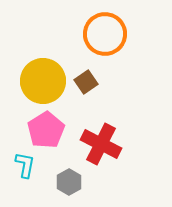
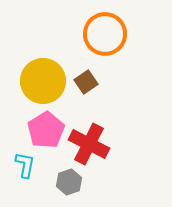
red cross: moved 12 px left
gray hexagon: rotated 10 degrees clockwise
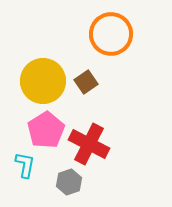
orange circle: moved 6 px right
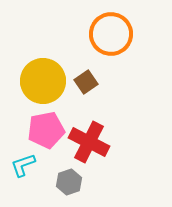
pink pentagon: rotated 21 degrees clockwise
red cross: moved 2 px up
cyan L-shape: moved 2 px left; rotated 120 degrees counterclockwise
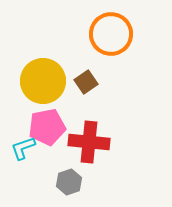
pink pentagon: moved 1 px right, 3 px up
red cross: rotated 21 degrees counterclockwise
cyan L-shape: moved 17 px up
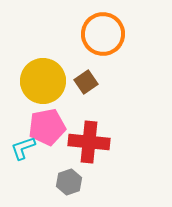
orange circle: moved 8 px left
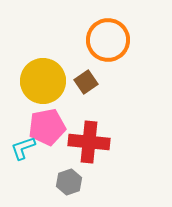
orange circle: moved 5 px right, 6 px down
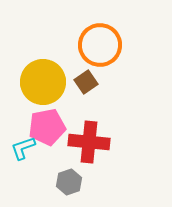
orange circle: moved 8 px left, 5 px down
yellow circle: moved 1 px down
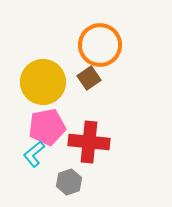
brown square: moved 3 px right, 4 px up
cyan L-shape: moved 11 px right, 6 px down; rotated 20 degrees counterclockwise
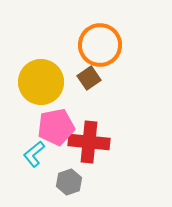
yellow circle: moved 2 px left
pink pentagon: moved 9 px right
